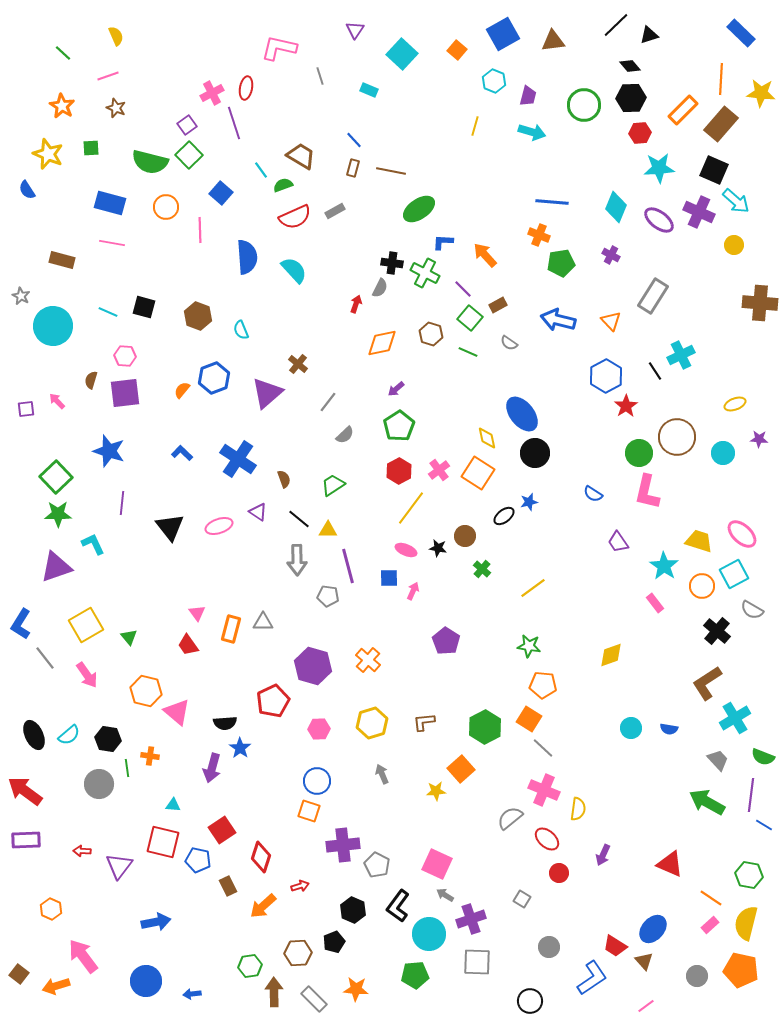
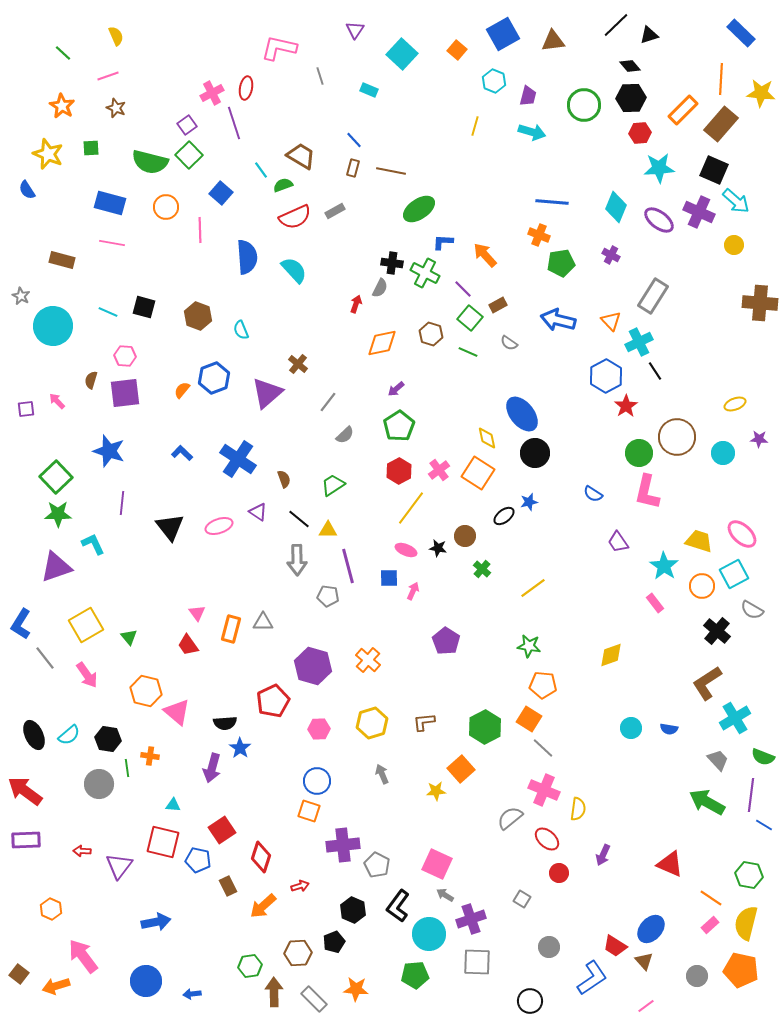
cyan cross at (681, 355): moved 42 px left, 13 px up
blue ellipse at (653, 929): moved 2 px left
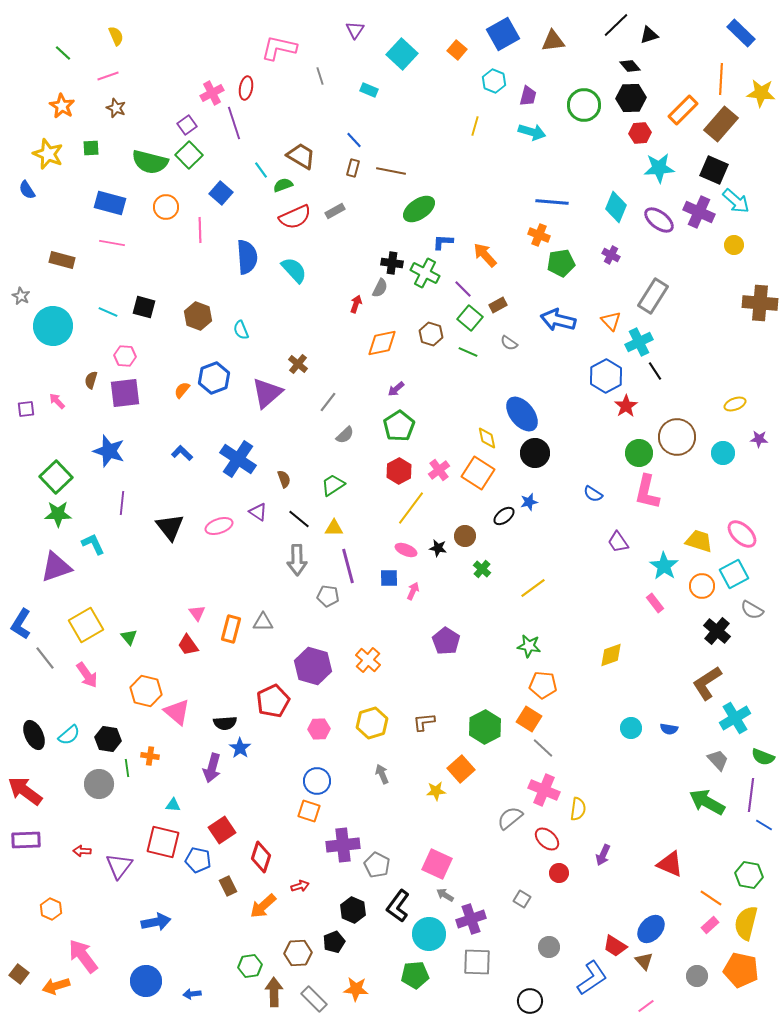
yellow triangle at (328, 530): moved 6 px right, 2 px up
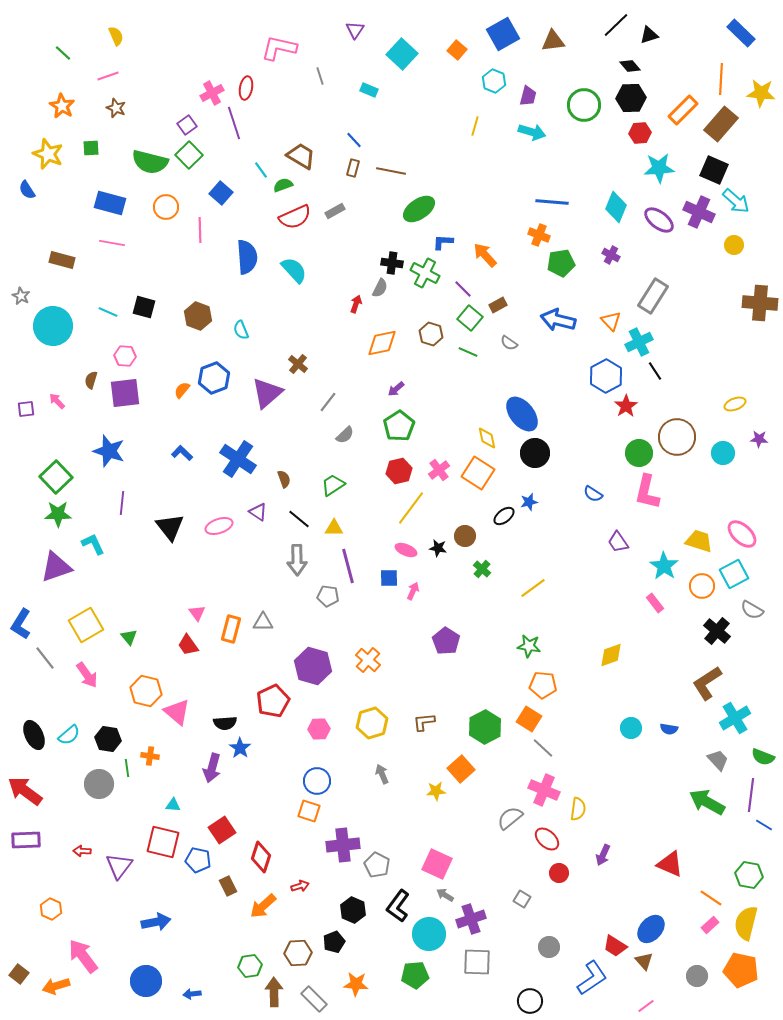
red hexagon at (399, 471): rotated 15 degrees clockwise
orange star at (356, 989): moved 5 px up
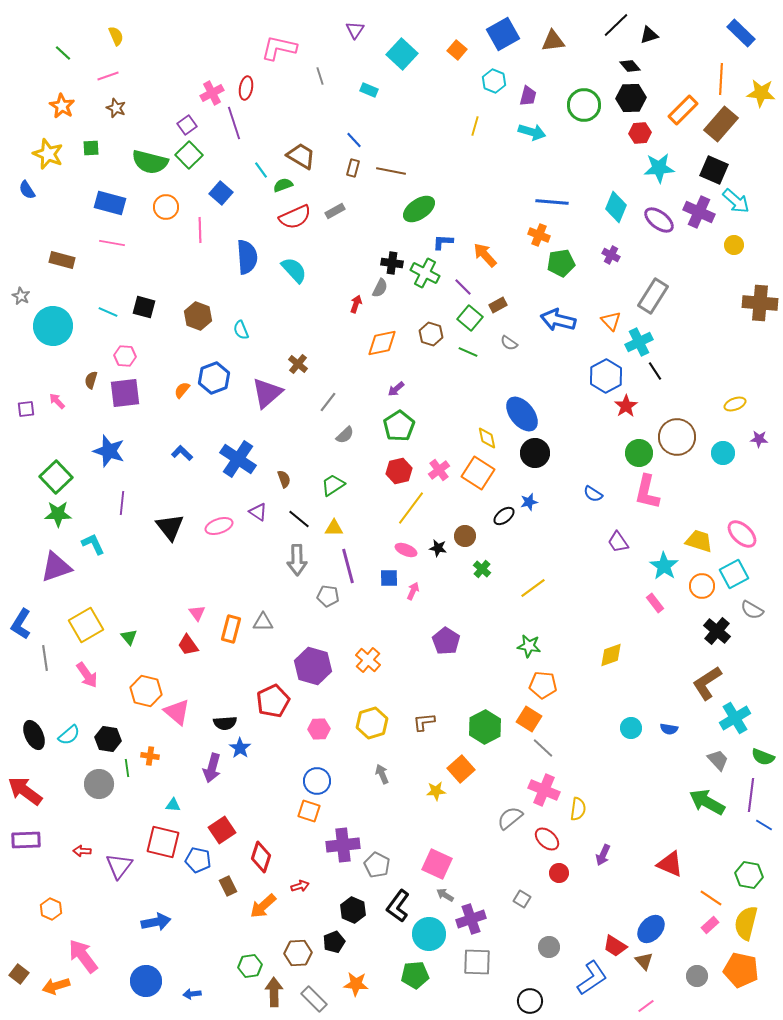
purple line at (463, 289): moved 2 px up
gray line at (45, 658): rotated 30 degrees clockwise
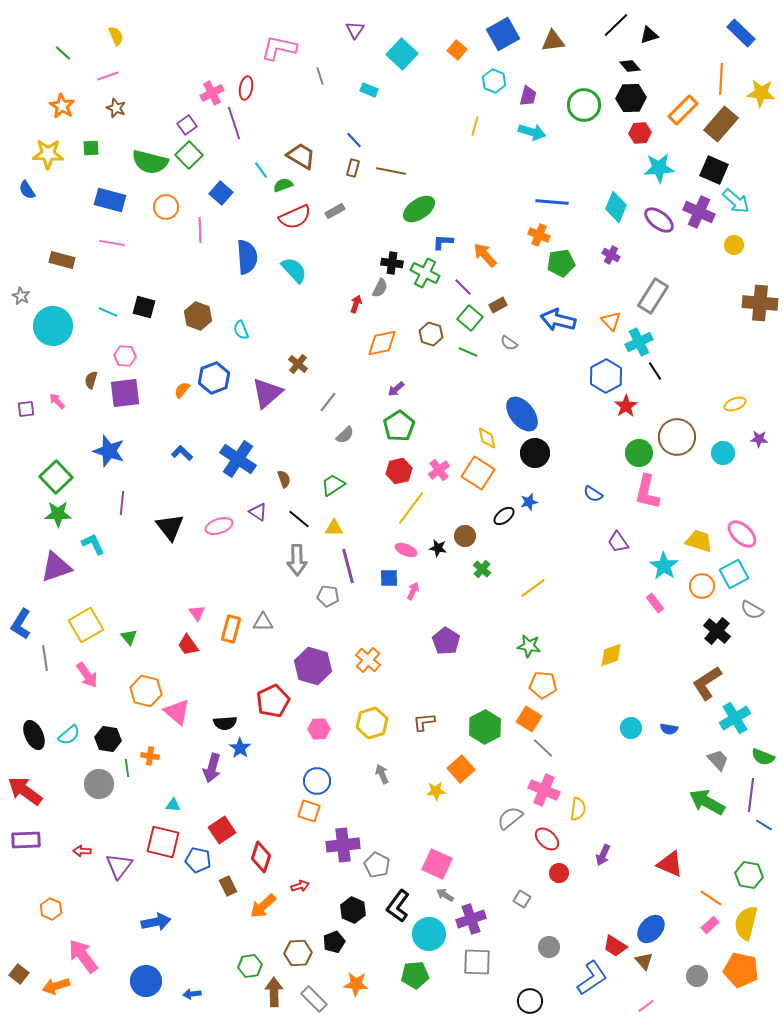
yellow star at (48, 154): rotated 20 degrees counterclockwise
blue rectangle at (110, 203): moved 3 px up
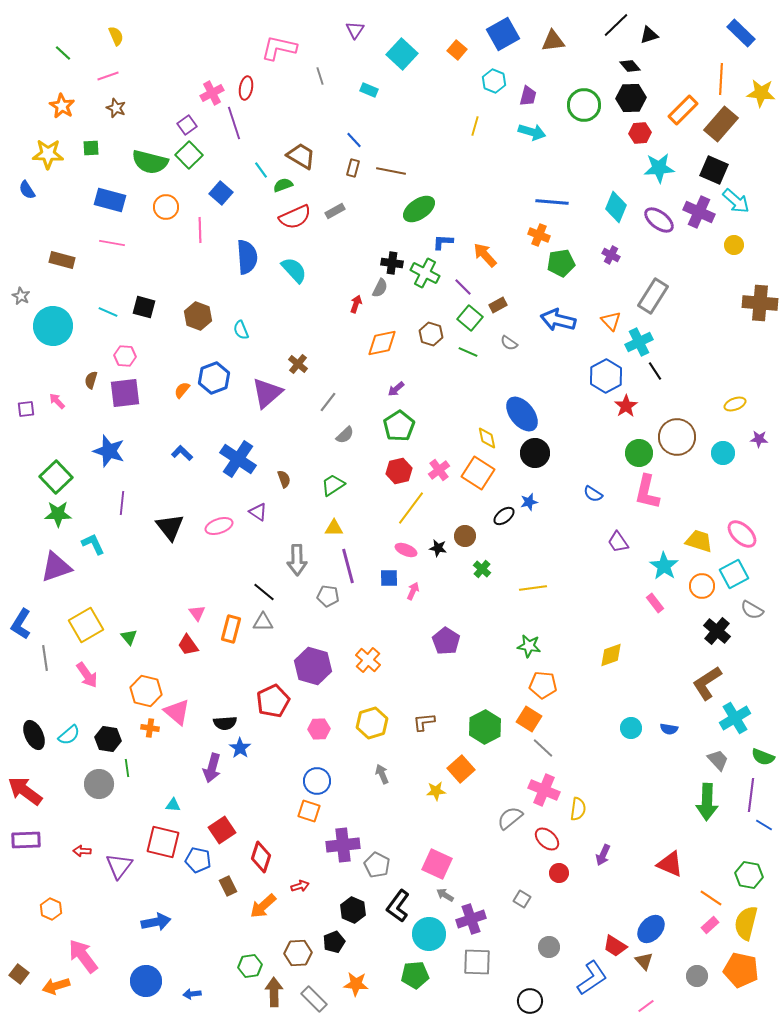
black line at (299, 519): moved 35 px left, 73 px down
yellow line at (533, 588): rotated 28 degrees clockwise
orange cross at (150, 756): moved 28 px up
green arrow at (707, 802): rotated 117 degrees counterclockwise
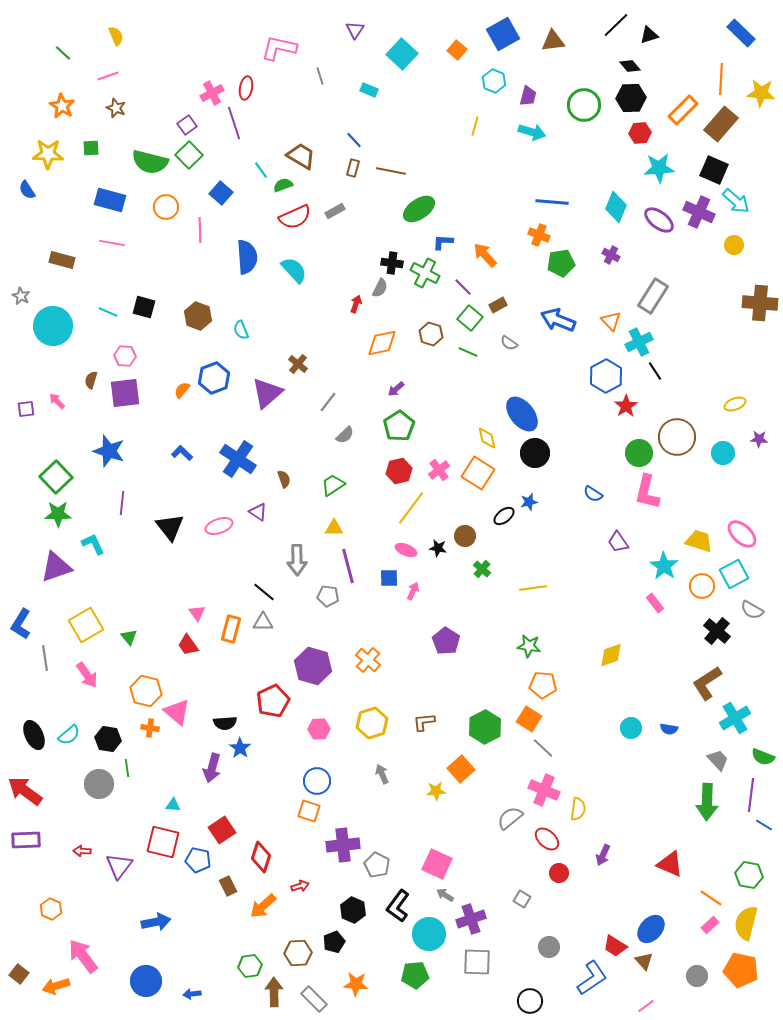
blue arrow at (558, 320): rotated 8 degrees clockwise
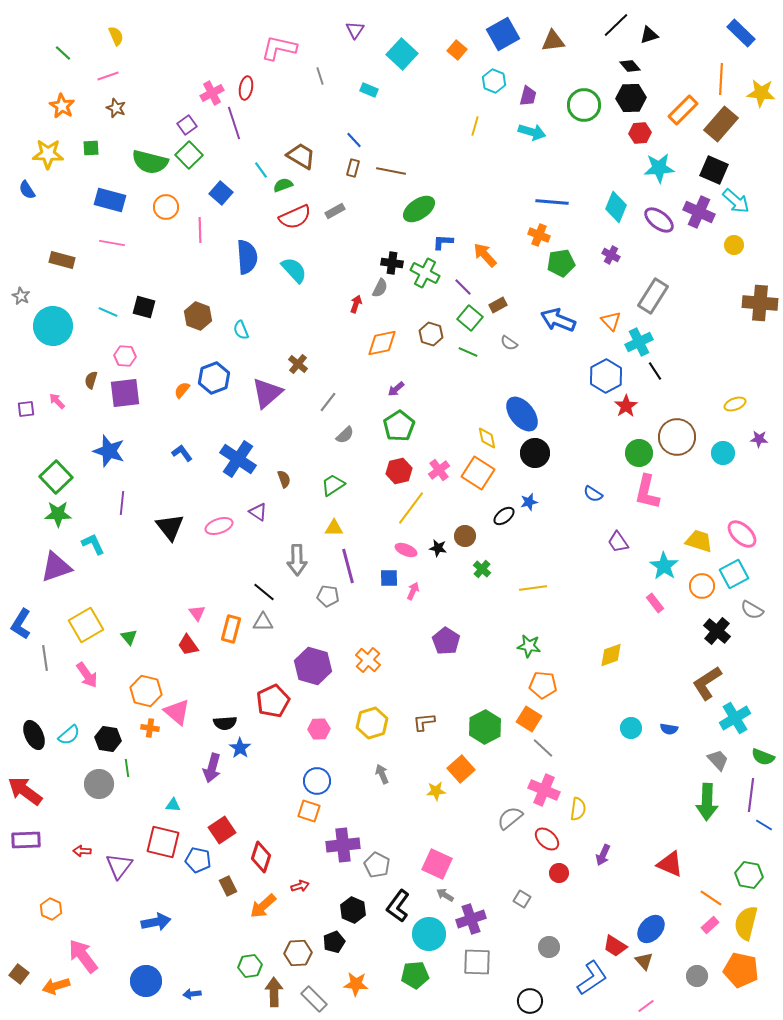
blue L-shape at (182, 453): rotated 10 degrees clockwise
